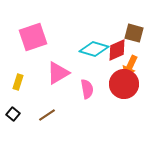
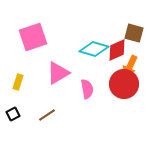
black square: rotated 24 degrees clockwise
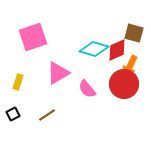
pink semicircle: rotated 150 degrees clockwise
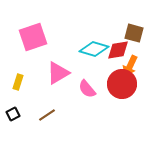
red diamond: moved 1 px right; rotated 15 degrees clockwise
red circle: moved 2 px left
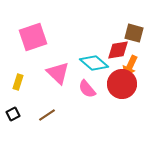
cyan diamond: moved 14 px down; rotated 24 degrees clockwise
pink triangle: rotated 45 degrees counterclockwise
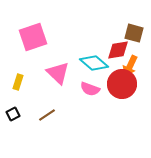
pink semicircle: moved 3 px right; rotated 30 degrees counterclockwise
